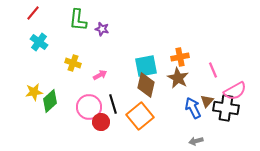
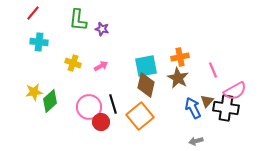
cyan cross: rotated 30 degrees counterclockwise
pink arrow: moved 1 px right, 9 px up
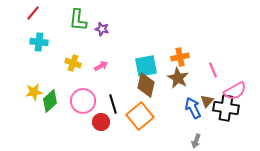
pink circle: moved 6 px left, 6 px up
gray arrow: rotated 56 degrees counterclockwise
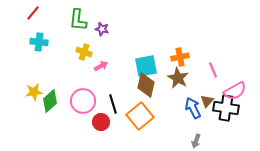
yellow cross: moved 11 px right, 11 px up
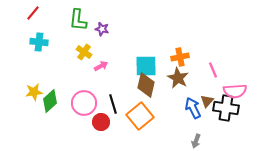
yellow cross: rotated 14 degrees clockwise
cyan square: rotated 10 degrees clockwise
pink semicircle: rotated 25 degrees clockwise
pink circle: moved 1 px right, 2 px down
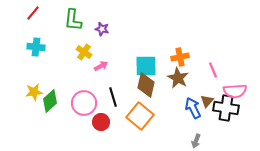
green L-shape: moved 5 px left
cyan cross: moved 3 px left, 5 px down
black line: moved 7 px up
orange square: rotated 12 degrees counterclockwise
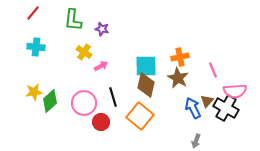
black cross: rotated 20 degrees clockwise
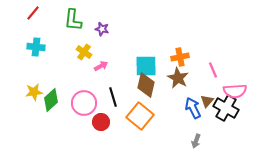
green diamond: moved 1 px right, 1 px up
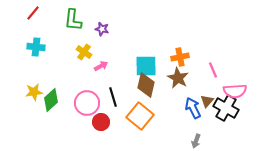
pink circle: moved 3 px right
